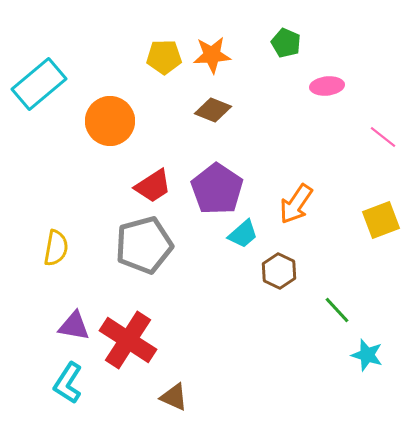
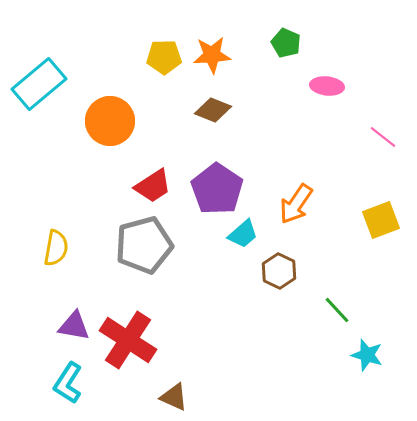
pink ellipse: rotated 12 degrees clockwise
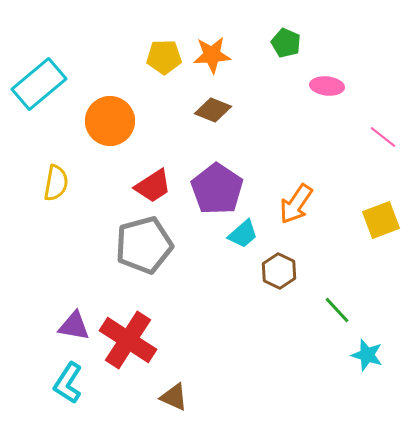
yellow semicircle: moved 65 px up
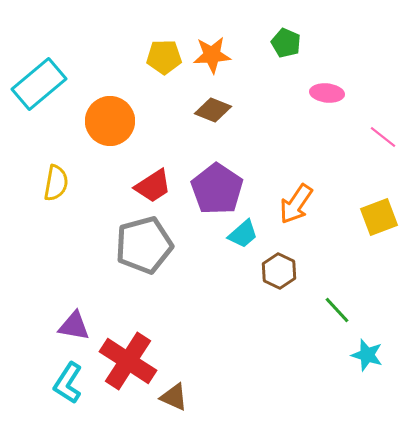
pink ellipse: moved 7 px down
yellow square: moved 2 px left, 3 px up
red cross: moved 21 px down
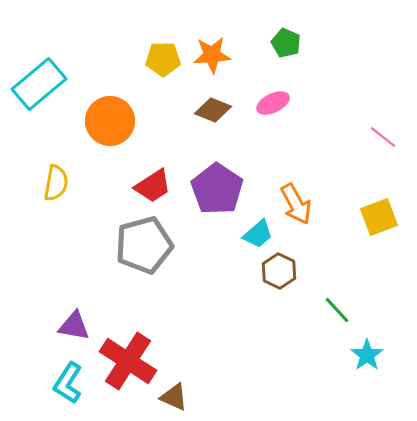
yellow pentagon: moved 1 px left, 2 px down
pink ellipse: moved 54 px left, 10 px down; rotated 32 degrees counterclockwise
orange arrow: rotated 63 degrees counterclockwise
cyan trapezoid: moved 15 px right
cyan star: rotated 20 degrees clockwise
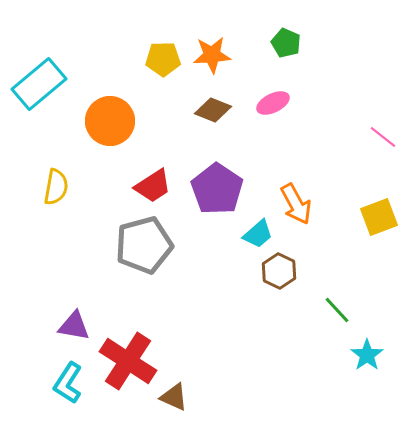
yellow semicircle: moved 4 px down
